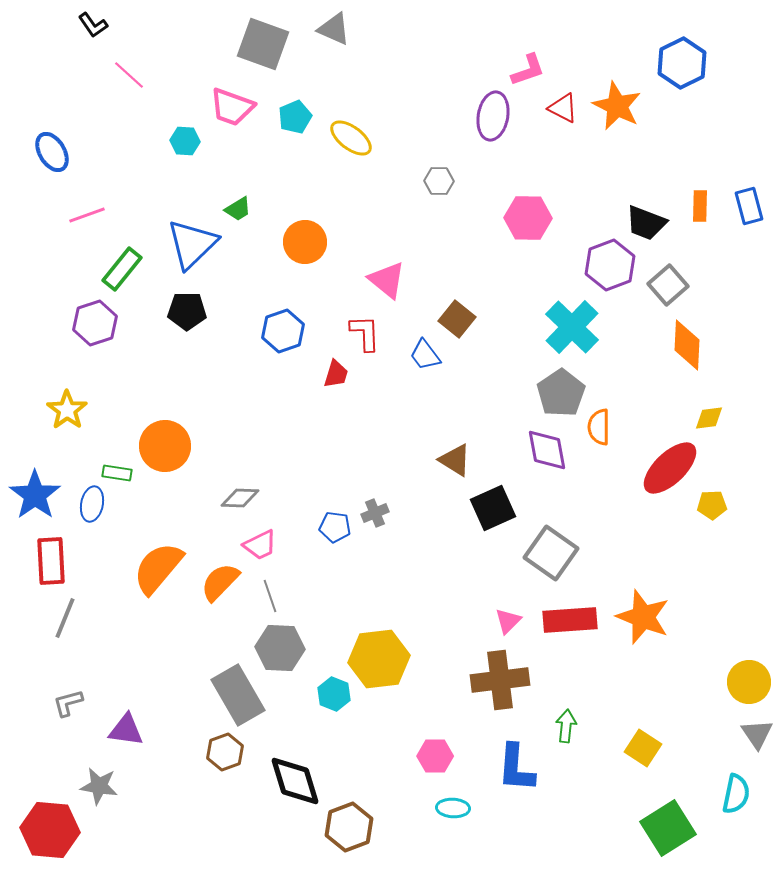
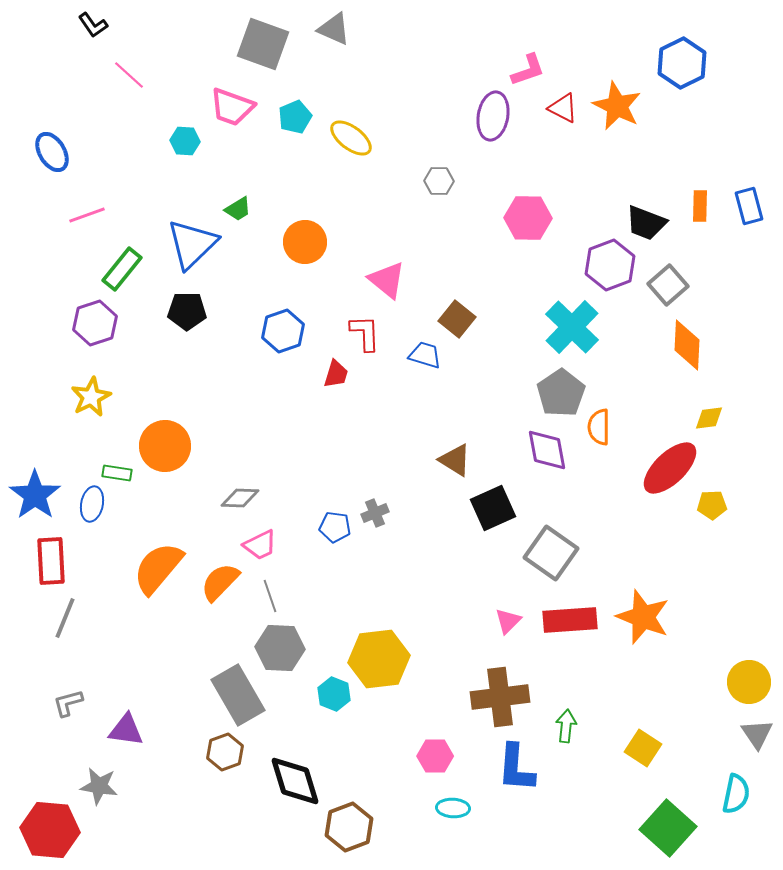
blue trapezoid at (425, 355): rotated 144 degrees clockwise
yellow star at (67, 410): moved 24 px right, 13 px up; rotated 9 degrees clockwise
brown cross at (500, 680): moved 17 px down
green square at (668, 828): rotated 16 degrees counterclockwise
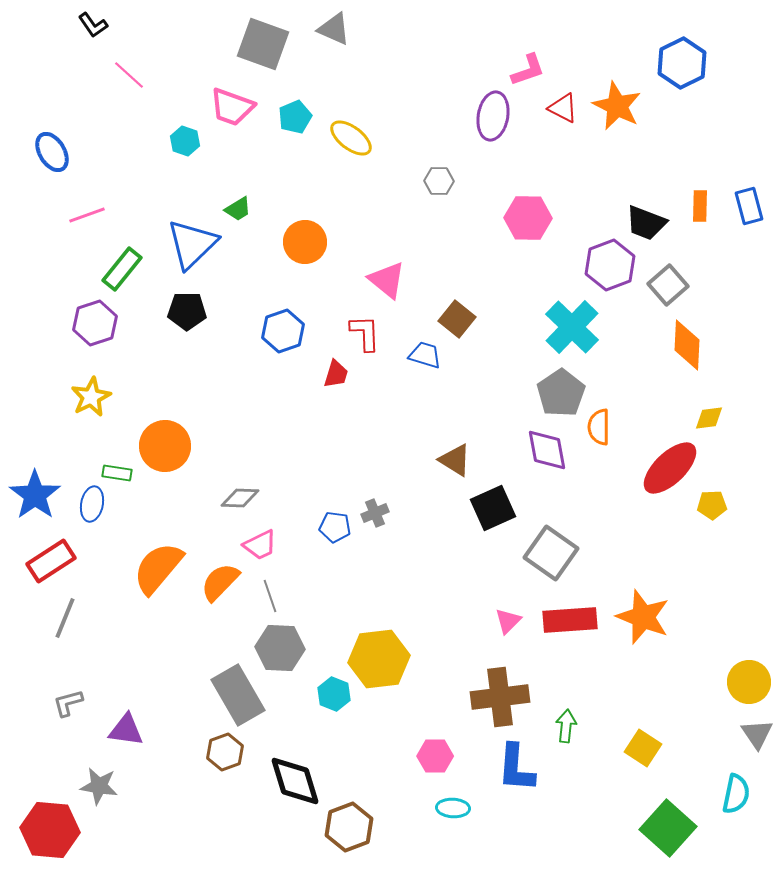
cyan hexagon at (185, 141): rotated 16 degrees clockwise
red rectangle at (51, 561): rotated 60 degrees clockwise
